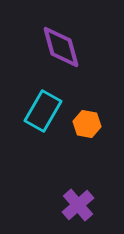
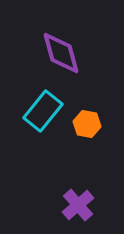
purple diamond: moved 6 px down
cyan rectangle: rotated 9 degrees clockwise
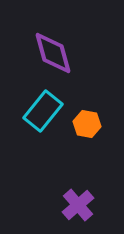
purple diamond: moved 8 px left
